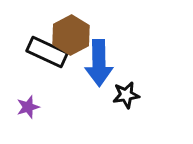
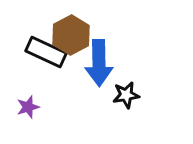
black rectangle: moved 1 px left
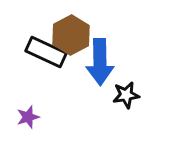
blue arrow: moved 1 px right, 1 px up
purple star: moved 10 px down
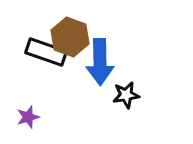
brown hexagon: moved 1 px left, 2 px down; rotated 12 degrees counterclockwise
black rectangle: rotated 6 degrees counterclockwise
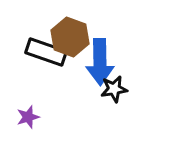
black star: moved 12 px left, 6 px up
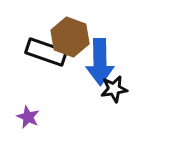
purple star: rotated 30 degrees counterclockwise
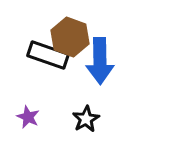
black rectangle: moved 2 px right, 3 px down
blue arrow: moved 1 px up
black star: moved 28 px left, 30 px down; rotated 20 degrees counterclockwise
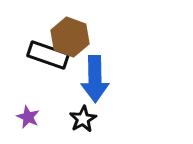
blue arrow: moved 5 px left, 18 px down
black star: moved 3 px left
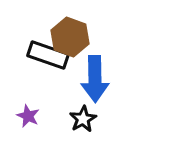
purple star: moved 1 px up
